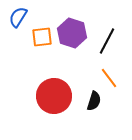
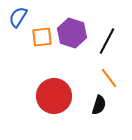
black semicircle: moved 5 px right, 4 px down
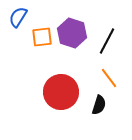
red circle: moved 7 px right, 4 px up
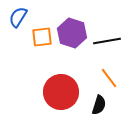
black line: rotated 52 degrees clockwise
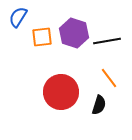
purple hexagon: moved 2 px right
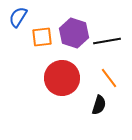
red circle: moved 1 px right, 14 px up
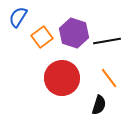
orange square: rotated 30 degrees counterclockwise
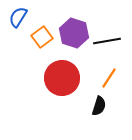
orange line: rotated 70 degrees clockwise
black semicircle: moved 1 px down
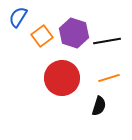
orange square: moved 1 px up
orange line: rotated 40 degrees clockwise
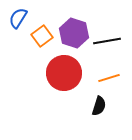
blue semicircle: moved 1 px down
red circle: moved 2 px right, 5 px up
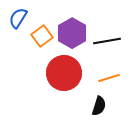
purple hexagon: moved 2 px left; rotated 12 degrees clockwise
